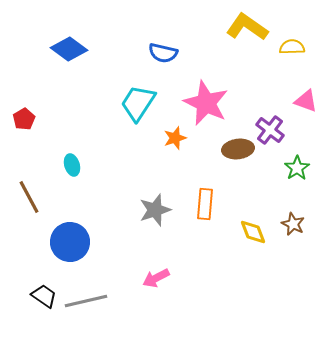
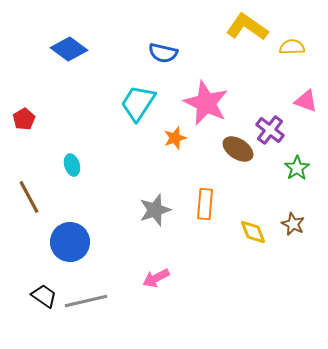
brown ellipse: rotated 40 degrees clockwise
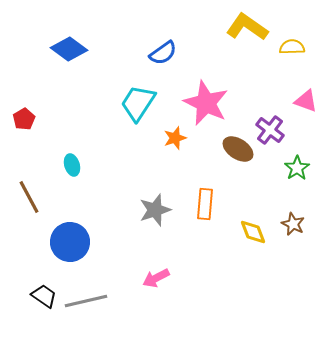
blue semicircle: rotated 48 degrees counterclockwise
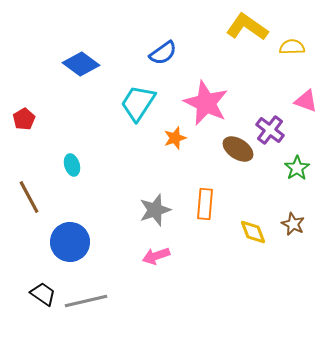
blue diamond: moved 12 px right, 15 px down
pink arrow: moved 22 px up; rotated 8 degrees clockwise
black trapezoid: moved 1 px left, 2 px up
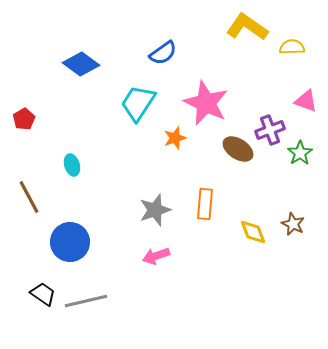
purple cross: rotated 32 degrees clockwise
green star: moved 3 px right, 15 px up
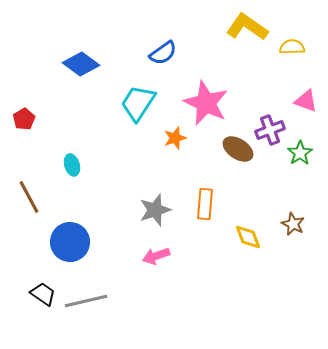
yellow diamond: moved 5 px left, 5 px down
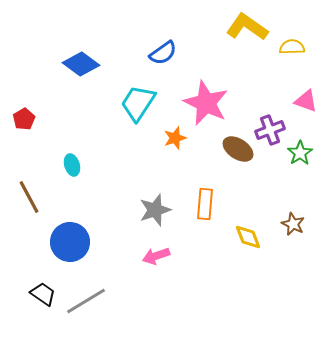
gray line: rotated 18 degrees counterclockwise
